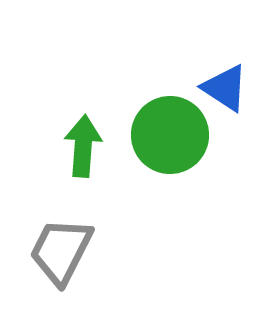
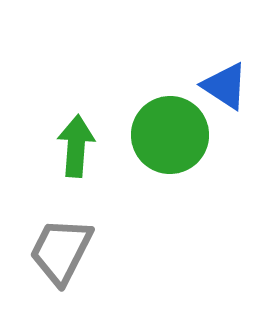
blue triangle: moved 2 px up
green arrow: moved 7 px left
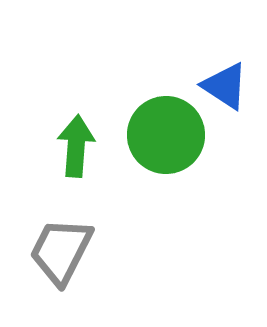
green circle: moved 4 px left
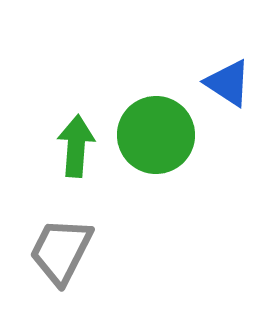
blue triangle: moved 3 px right, 3 px up
green circle: moved 10 px left
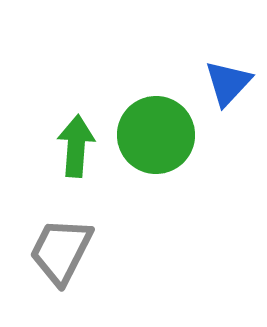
blue triangle: rotated 40 degrees clockwise
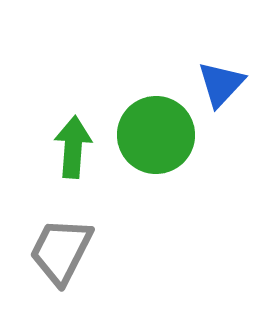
blue triangle: moved 7 px left, 1 px down
green arrow: moved 3 px left, 1 px down
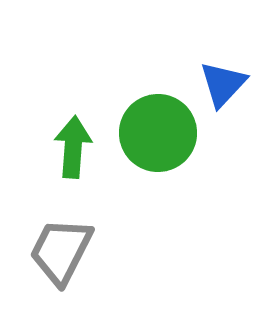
blue triangle: moved 2 px right
green circle: moved 2 px right, 2 px up
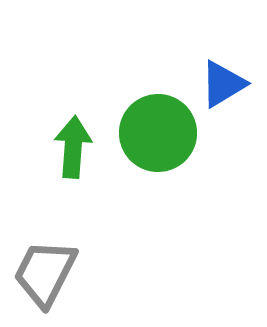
blue triangle: rotated 16 degrees clockwise
gray trapezoid: moved 16 px left, 22 px down
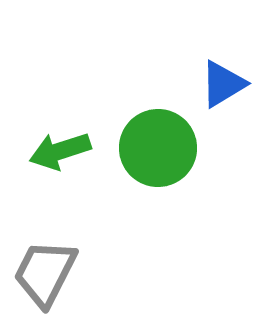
green circle: moved 15 px down
green arrow: moved 13 px left, 4 px down; rotated 112 degrees counterclockwise
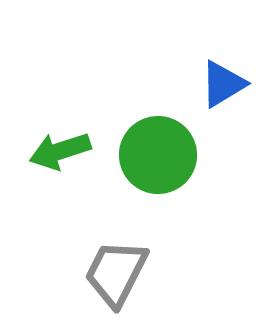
green circle: moved 7 px down
gray trapezoid: moved 71 px right
